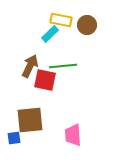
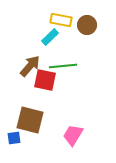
cyan rectangle: moved 3 px down
brown arrow: rotated 15 degrees clockwise
brown square: rotated 20 degrees clockwise
pink trapezoid: rotated 35 degrees clockwise
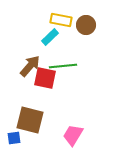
brown circle: moved 1 px left
red square: moved 2 px up
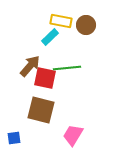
yellow rectangle: moved 1 px down
green line: moved 4 px right, 2 px down
brown square: moved 11 px right, 10 px up
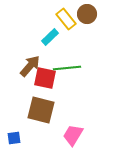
yellow rectangle: moved 5 px right, 2 px up; rotated 40 degrees clockwise
brown circle: moved 1 px right, 11 px up
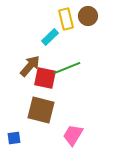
brown circle: moved 1 px right, 2 px down
yellow rectangle: rotated 25 degrees clockwise
green line: rotated 16 degrees counterclockwise
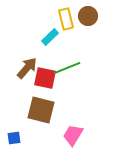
brown arrow: moved 3 px left, 2 px down
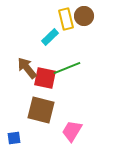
brown circle: moved 4 px left
brown arrow: rotated 80 degrees counterclockwise
pink trapezoid: moved 1 px left, 4 px up
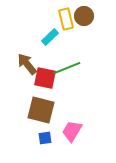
brown arrow: moved 4 px up
blue square: moved 31 px right
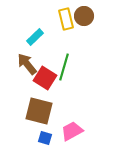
cyan rectangle: moved 15 px left
green line: moved 3 px left, 1 px up; rotated 52 degrees counterclockwise
red square: rotated 20 degrees clockwise
brown square: moved 2 px left, 1 px down
pink trapezoid: rotated 30 degrees clockwise
blue square: rotated 24 degrees clockwise
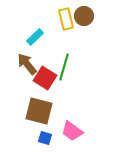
pink trapezoid: rotated 115 degrees counterclockwise
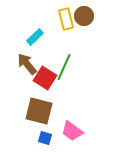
green line: rotated 8 degrees clockwise
